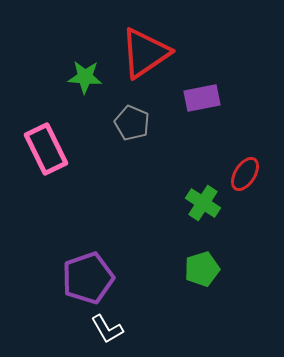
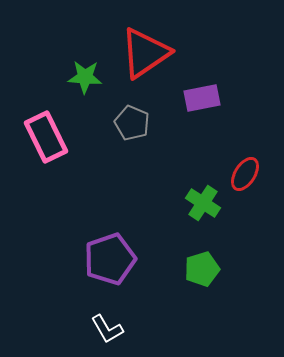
pink rectangle: moved 12 px up
purple pentagon: moved 22 px right, 19 px up
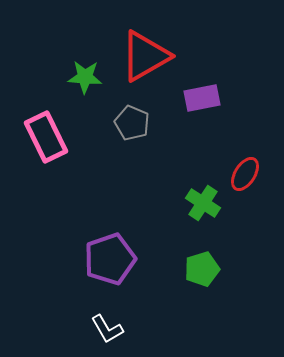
red triangle: moved 3 px down; rotated 4 degrees clockwise
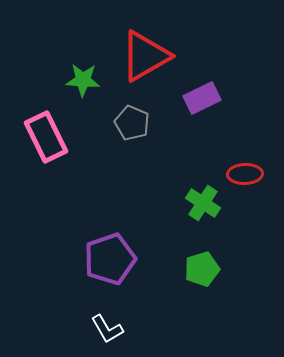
green star: moved 2 px left, 3 px down
purple rectangle: rotated 15 degrees counterclockwise
red ellipse: rotated 56 degrees clockwise
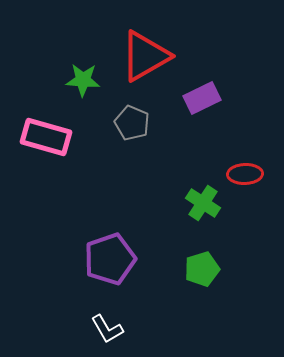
pink rectangle: rotated 48 degrees counterclockwise
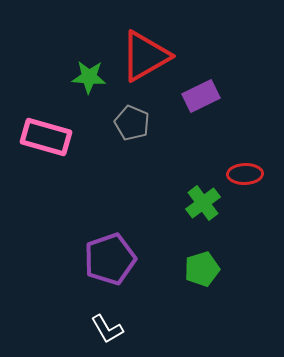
green star: moved 6 px right, 3 px up
purple rectangle: moved 1 px left, 2 px up
green cross: rotated 20 degrees clockwise
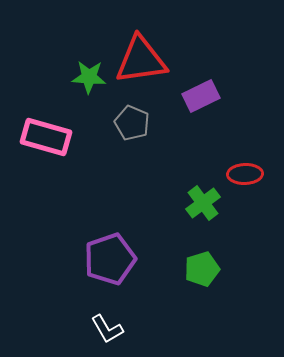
red triangle: moved 4 px left, 4 px down; rotated 22 degrees clockwise
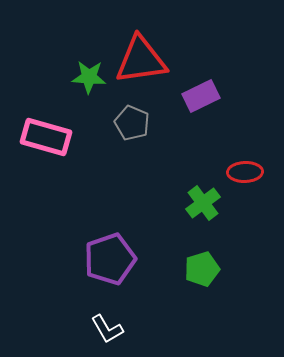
red ellipse: moved 2 px up
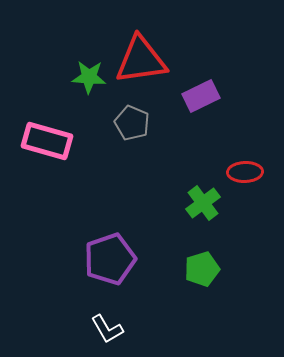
pink rectangle: moved 1 px right, 4 px down
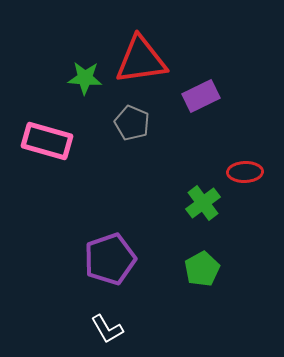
green star: moved 4 px left, 1 px down
green pentagon: rotated 12 degrees counterclockwise
